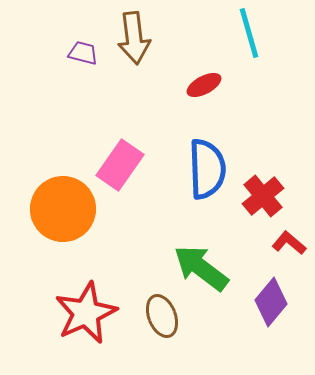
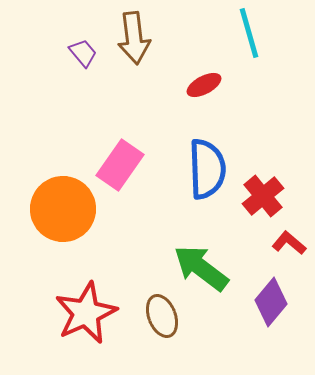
purple trapezoid: rotated 36 degrees clockwise
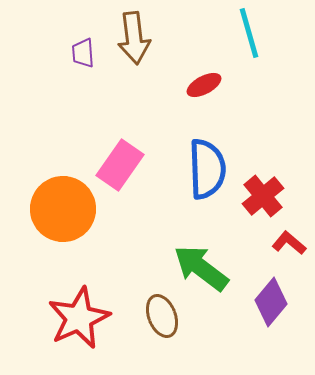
purple trapezoid: rotated 144 degrees counterclockwise
red star: moved 7 px left, 5 px down
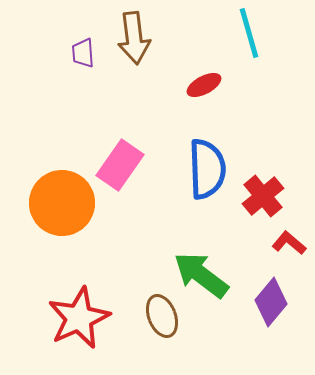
orange circle: moved 1 px left, 6 px up
green arrow: moved 7 px down
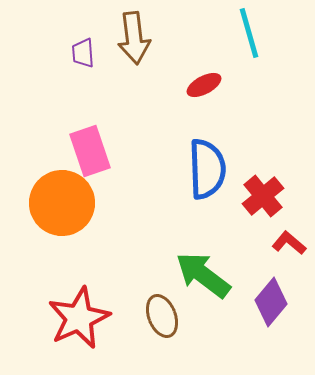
pink rectangle: moved 30 px left, 14 px up; rotated 54 degrees counterclockwise
green arrow: moved 2 px right
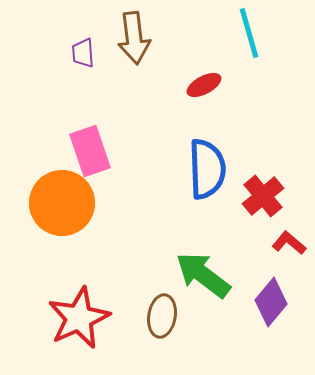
brown ellipse: rotated 30 degrees clockwise
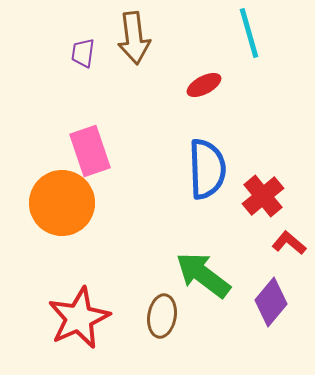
purple trapezoid: rotated 12 degrees clockwise
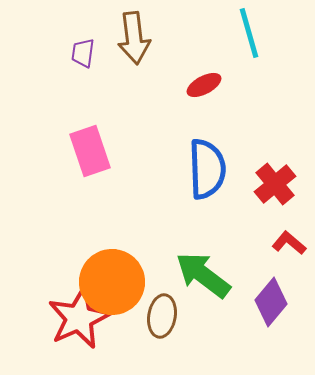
red cross: moved 12 px right, 12 px up
orange circle: moved 50 px right, 79 px down
